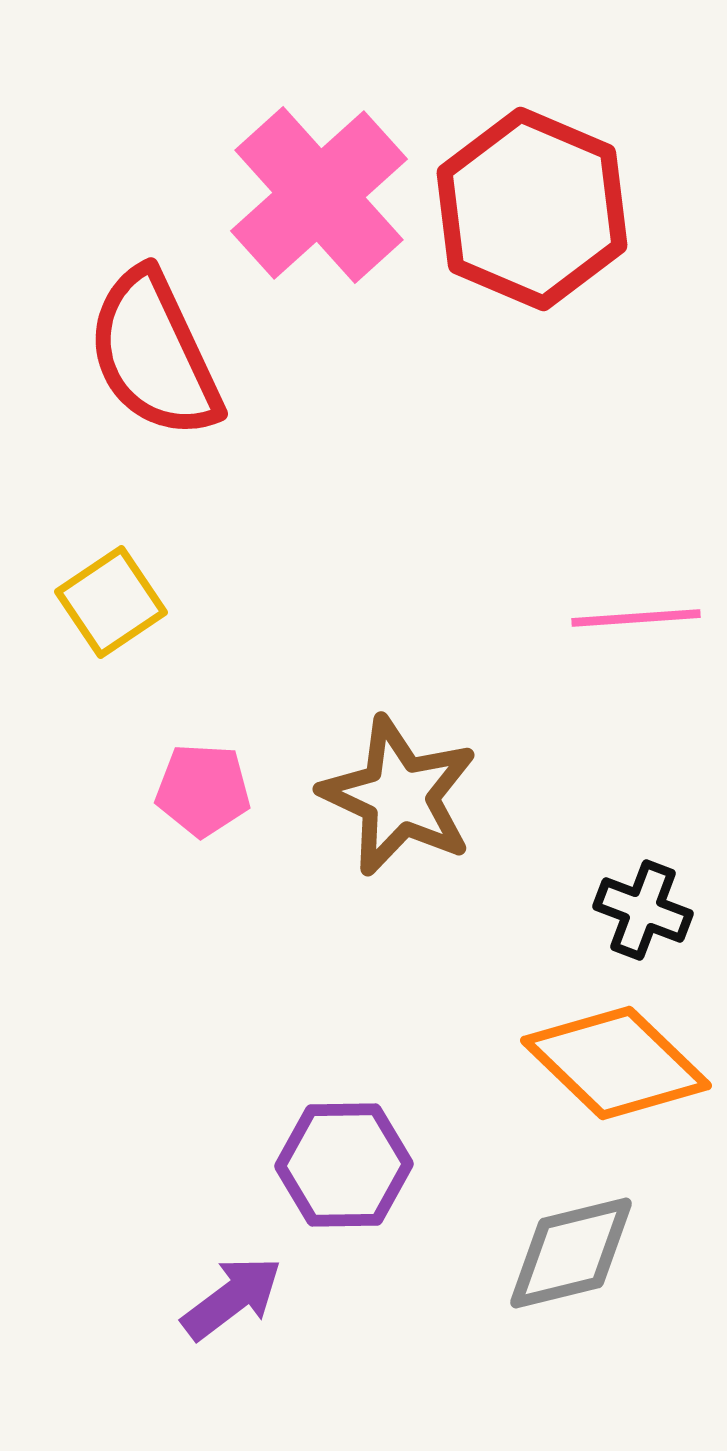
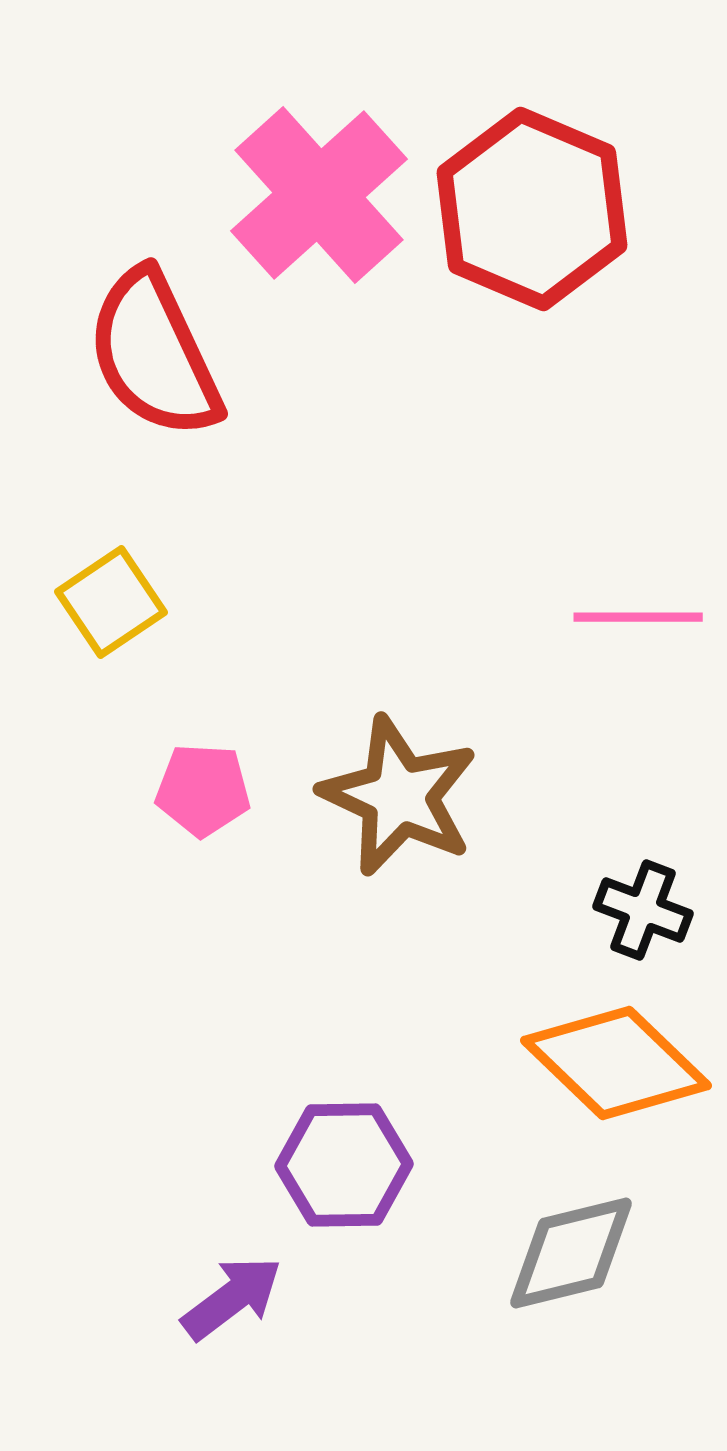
pink line: moved 2 px right, 1 px up; rotated 4 degrees clockwise
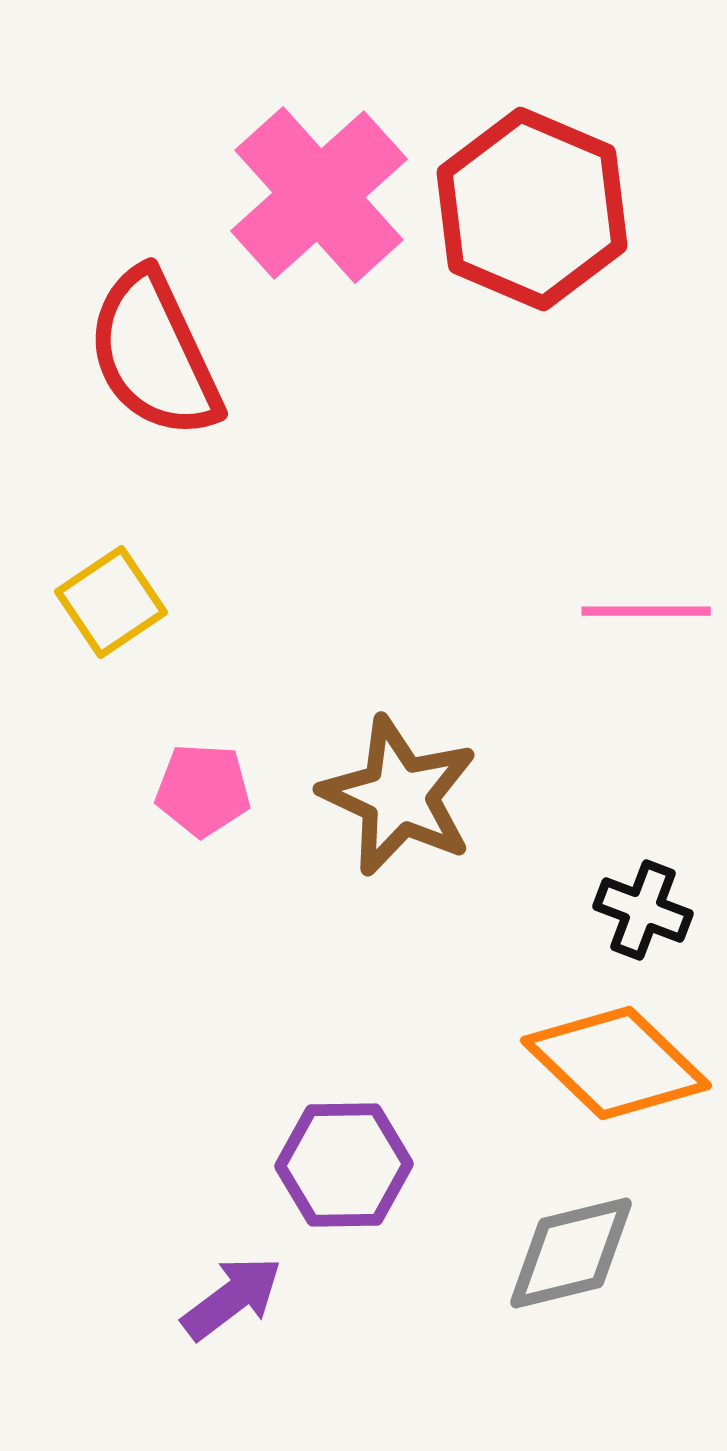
pink line: moved 8 px right, 6 px up
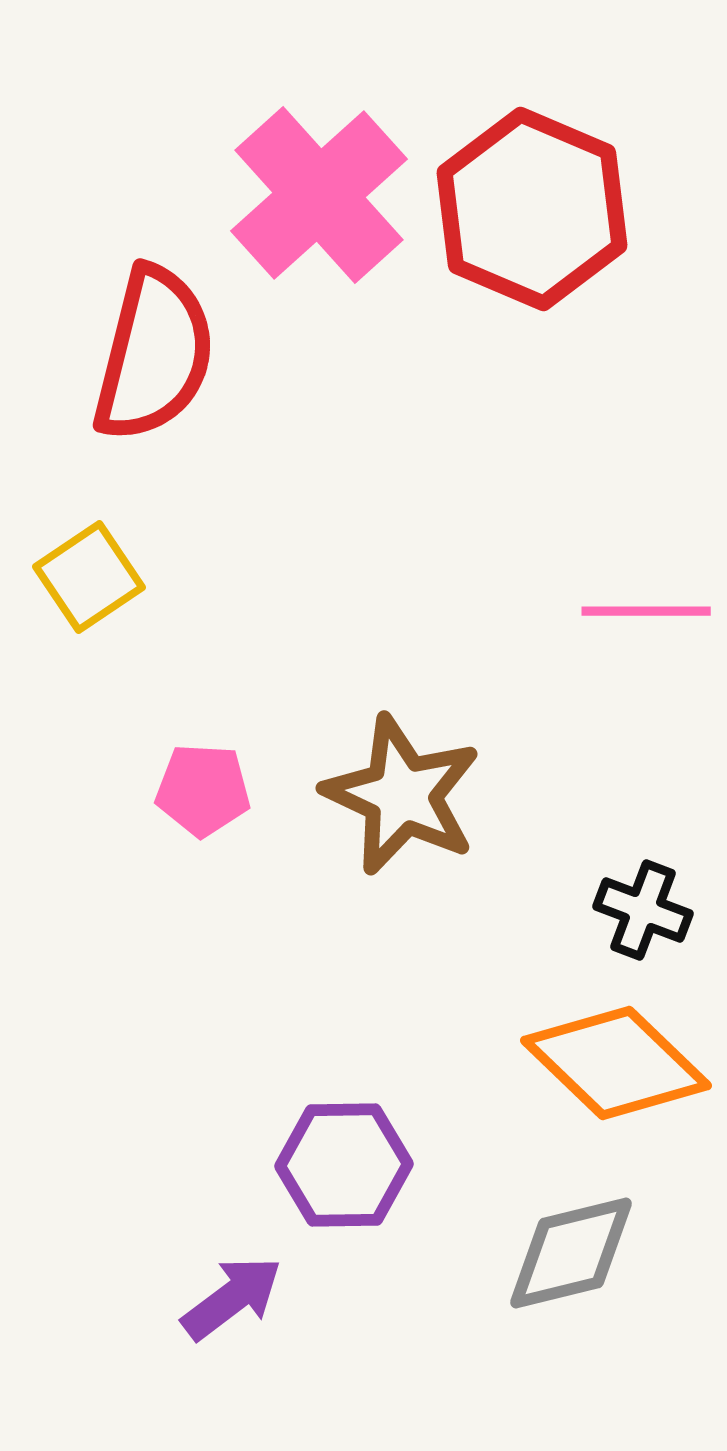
red semicircle: rotated 141 degrees counterclockwise
yellow square: moved 22 px left, 25 px up
brown star: moved 3 px right, 1 px up
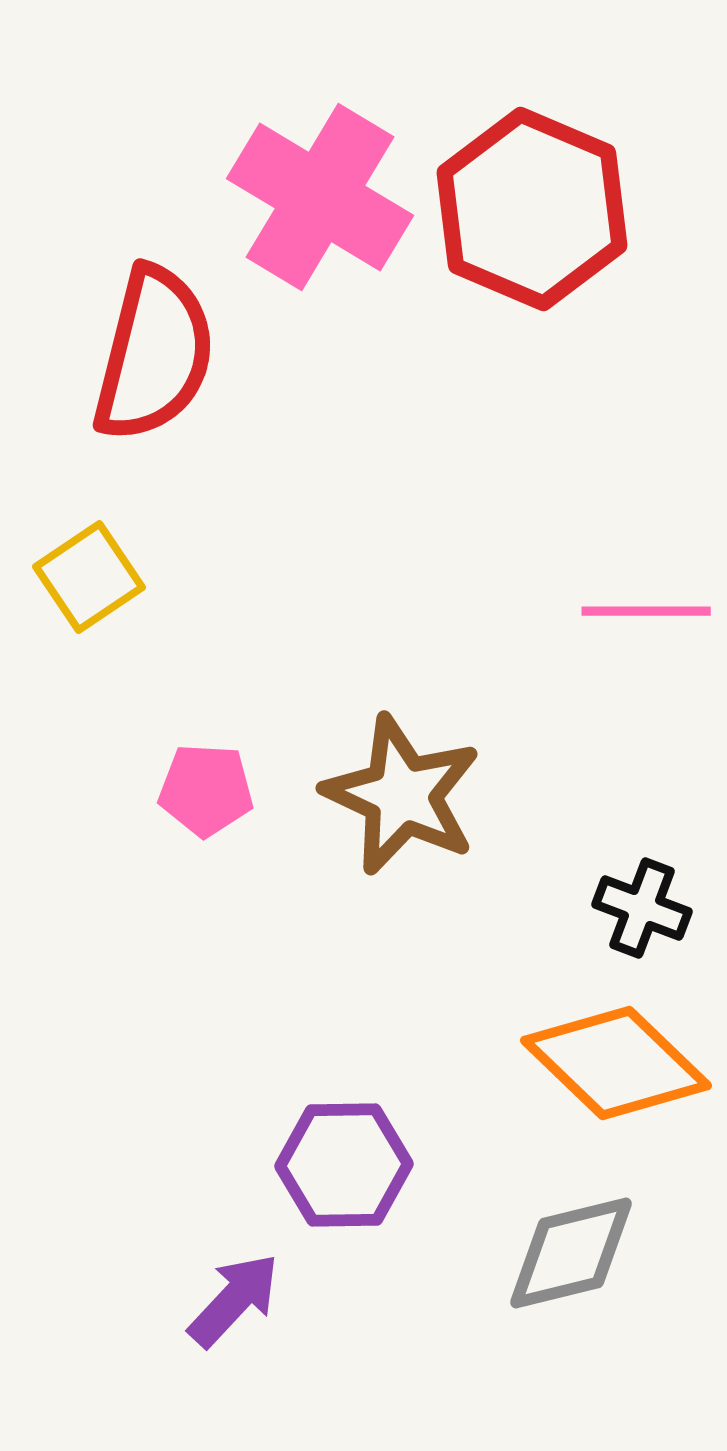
pink cross: moved 1 px right, 2 px down; rotated 17 degrees counterclockwise
pink pentagon: moved 3 px right
black cross: moved 1 px left, 2 px up
purple arrow: moved 2 px right, 2 px down; rotated 10 degrees counterclockwise
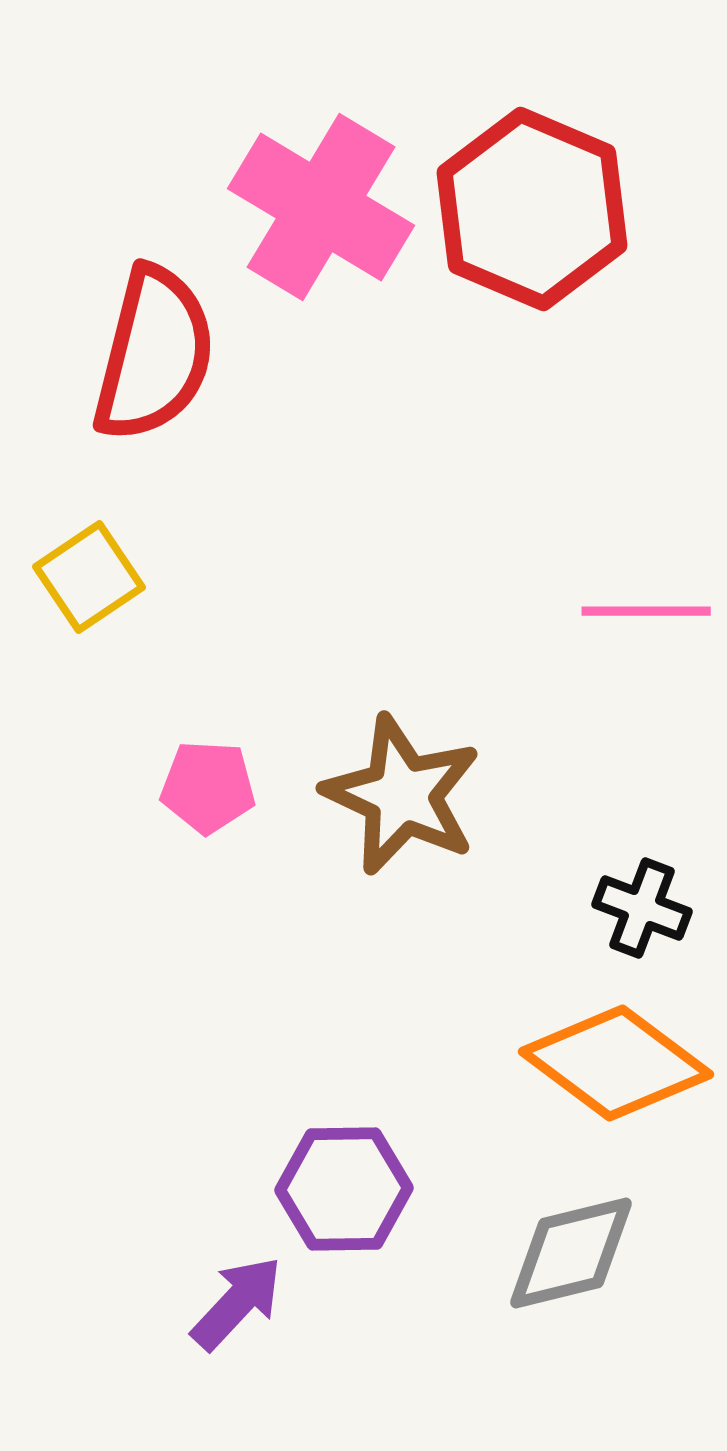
pink cross: moved 1 px right, 10 px down
pink pentagon: moved 2 px right, 3 px up
orange diamond: rotated 7 degrees counterclockwise
purple hexagon: moved 24 px down
purple arrow: moved 3 px right, 3 px down
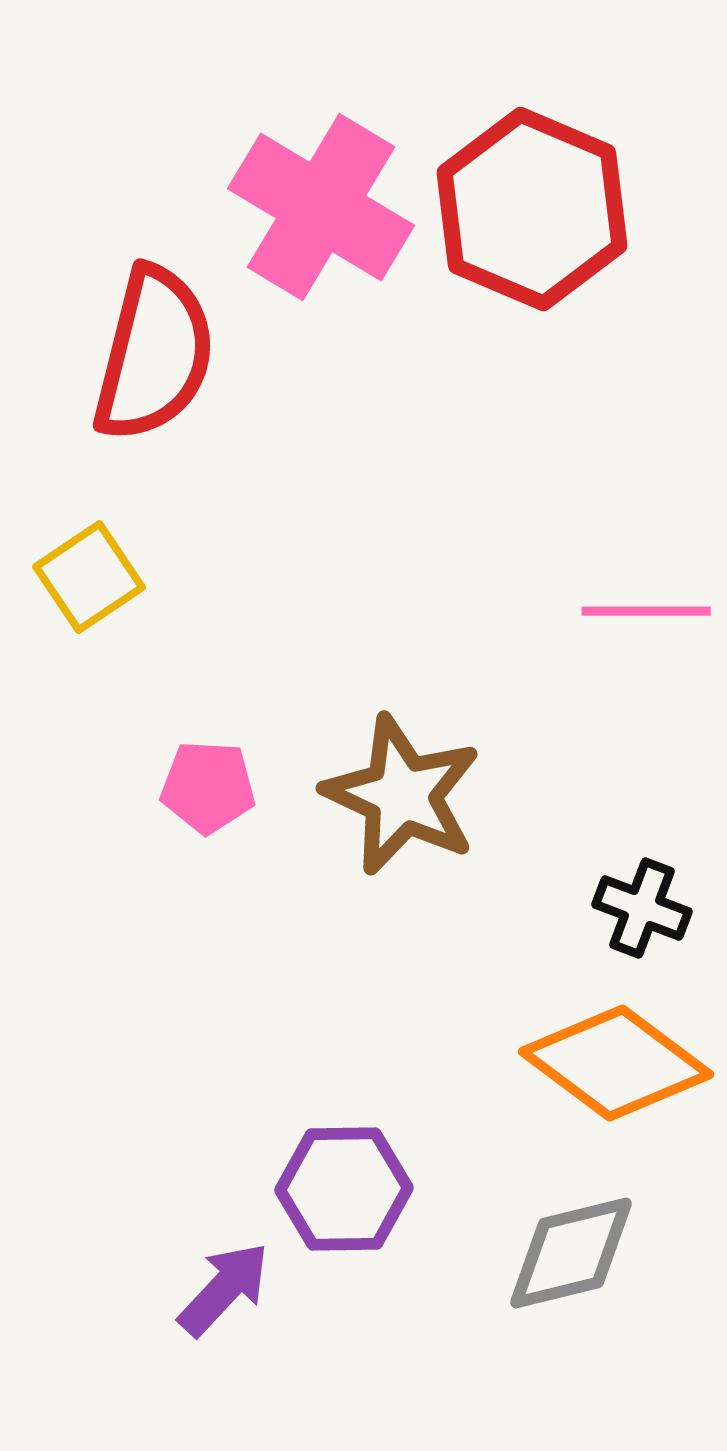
purple arrow: moved 13 px left, 14 px up
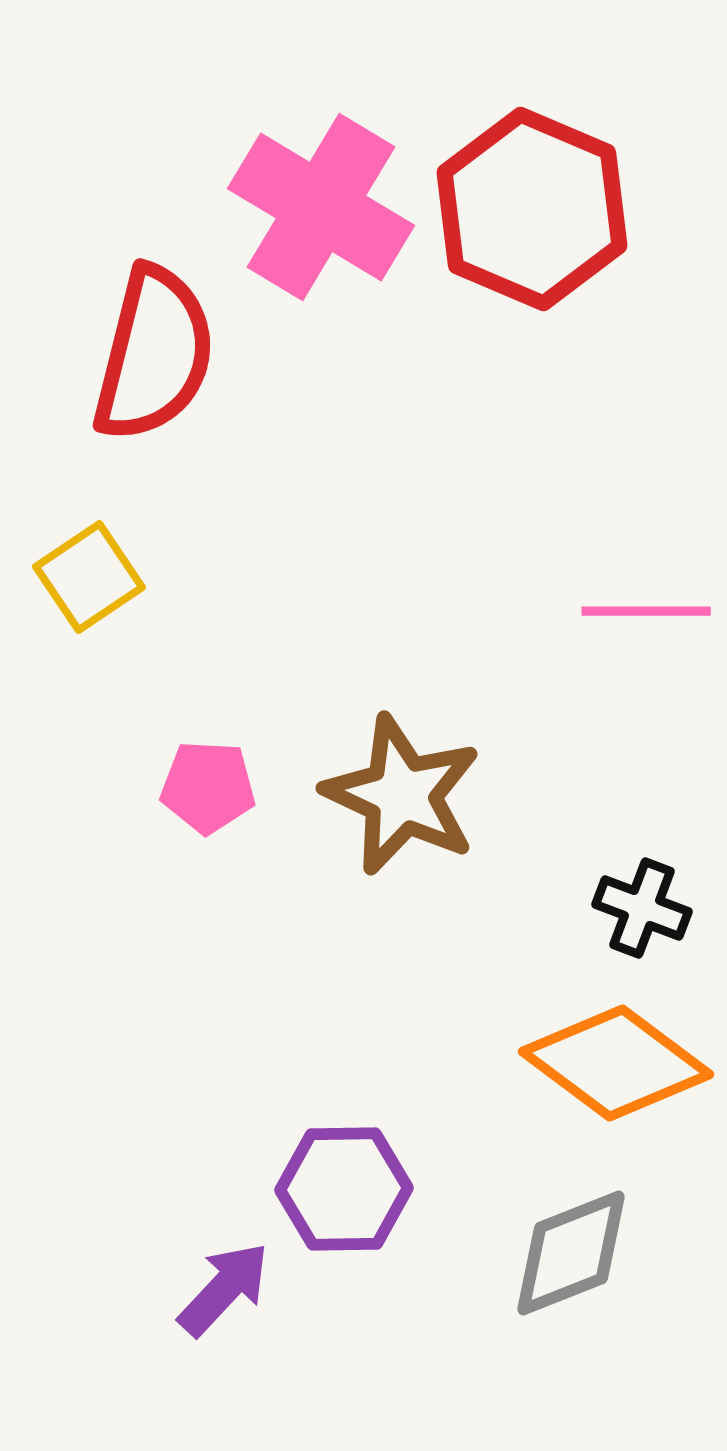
gray diamond: rotated 8 degrees counterclockwise
